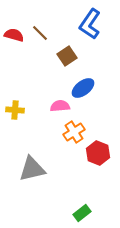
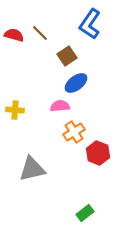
blue ellipse: moved 7 px left, 5 px up
green rectangle: moved 3 px right
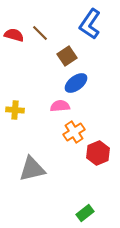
red hexagon: rotated 15 degrees clockwise
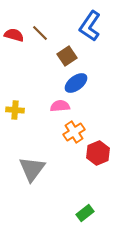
blue L-shape: moved 2 px down
gray triangle: rotated 40 degrees counterclockwise
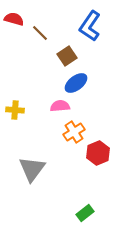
red semicircle: moved 16 px up
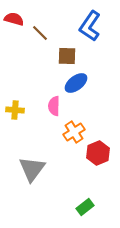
brown square: rotated 36 degrees clockwise
pink semicircle: moved 6 px left; rotated 84 degrees counterclockwise
green rectangle: moved 6 px up
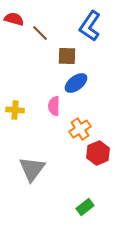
orange cross: moved 6 px right, 3 px up
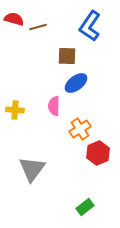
brown line: moved 2 px left, 6 px up; rotated 60 degrees counterclockwise
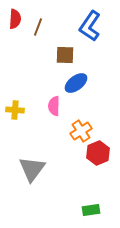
red semicircle: moved 1 px right; rotated 78 degrees clockwise
brown line: rotated 54 degrees counterclockwise
brown square: moved 2 px left, 1 px up
orange cross: moved 1 px right, 2 px down
green rectangle: moved 6 px right, 3 px down; rotated 30 degrees clockwise
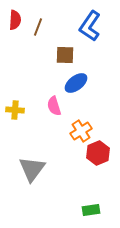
red semicircle: moved 1 px down
pink semicircle: rotated 18 degrees counterclockwise
